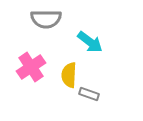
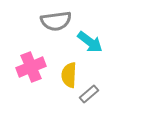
gray semicircle: moved 10 px right, 2 px down; rotated 8 degrees counterclockwise
pink cross: rotated 12 degrees clockwise
gray rectangle: rotated 60 degrees counterclockwise
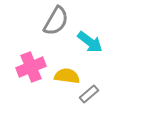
gray semicircle: rotated 52 degrees counterclockwise
yellow semicircle: moved 2 px left, 1 px down; rotated 95 degrees clockwise
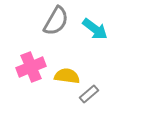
cyan arrow: moved 5 px right, 13 px up
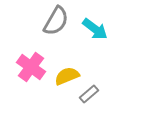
pink cross: rotated 32 degrees counterclockwise
yellow semicircle: rotated 30 degrees counterclockwise
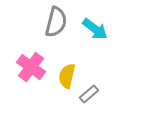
gray semicircle: moved 1 px down; rotated 16 degrees counterclockwise
yellow semicircle: rotated 55 degrees counterclockwise
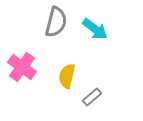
pink cross: moved 9 px left
gray rectangle: moved 3 px right, 3 px down
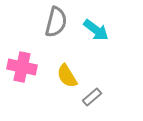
cyan arrow: moved 1 px right, 1 px down
pink cross: rotated 24 degrees counterclockwise
yellow semicircle: rotated 45 degrees counterclockwise
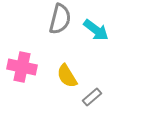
gray semicircle: moved 4 px right, 3 px up
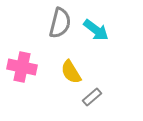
gray semicircle: moved 4 px down
yellow semicircle: moved 4 px right, 4 px up
